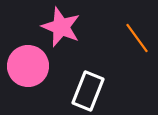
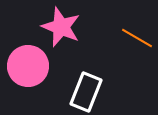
orange line: rotated 24 degrees counterclockwise
white rectangle: moved 2 px left, 1 px down
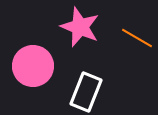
pink star: moved 19 px right
pink circle: moved 5 px right
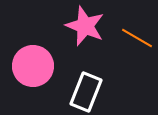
pink star: moved 5 px right, 1 px up
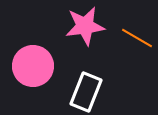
pink star: rotated 30 degrees counterclockwise
